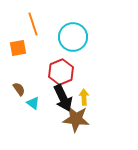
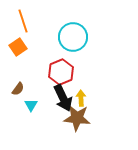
orange line: moved 10 px left, 3 px up
orange square: moved 1 px up; rotated 24 degrees counterclockwise
brown semicircle: moved 1 px left; rotated 72 degrees clockwise
yellow arrow: moved 3 px left, 1 px down
cyan triangle: moved 2 px left, 2 px down; rotated 24 degrees clockwise
brown star: moved 1 px right, 1 px up
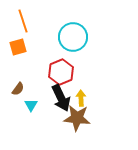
orange square: rotated 18 degrees clockwise
black arrow: moved 2 px left
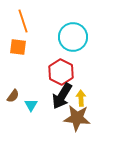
orange square: rotated 24 degrees clockwise
red hexagon: rotated 10 degrees counterclockwise
brown semicircle: moved 5 px left, 7 px down
black arrow: moved 1 px right, 2 px up; rotated 56 degrees clockwise
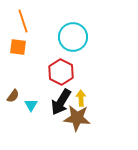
black arrow: moved 1 px left, 6 px down
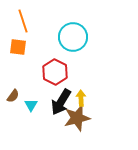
red hexagon: moved 6 px left
brown star: rotated 20 degrees counterclockwise
